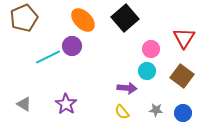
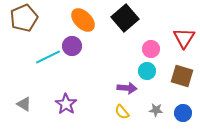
brown square: rotated 20 degrees counterclockwise
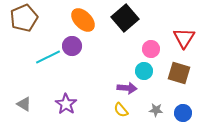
cyan circle: moved 3 px left
brown square: moved 3 px left, 3 px up
yellow semicircle: moved 1 px left, 2 px up
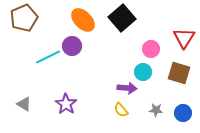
black square: moved 3 px left
cyan circle: moved 1 px left, 1 px down
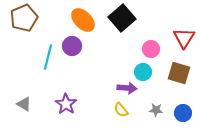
cyan line: rotated 50 degrees counterclockwise
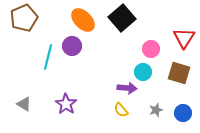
gray star: rotated 24 degrees counterclockwise
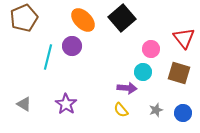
red triangle: rotated 10 degrees counterclockwise
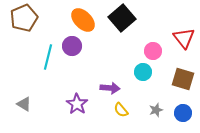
pink circle: moved 2 px right, 2 px down
brown square: moved 4 px right, 6 px down
purple arrow: moved 17 px left
purple star: moved 11 px right
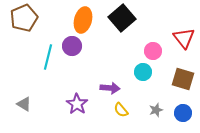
orange ellipse: rotated 60 degrees clockwise
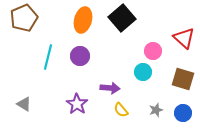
red triangle: rotated 10 degrees counterclockwise
purple circle: moved 8 px right, 10 px down
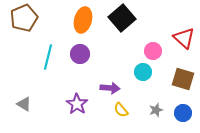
purple circle: moved 2 px up
